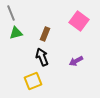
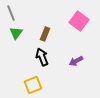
green triangle: rotated 40 degrees counterclockwise
yellow square: moved 4 px down
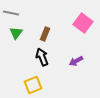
gray line: rotated 56 degrees counterclockwise
pink square: moved 4 px right, 2 px down
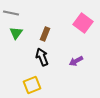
yellow square: moved 1 px left
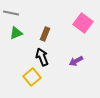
green triangle: rotated 32 degrees clockwise
yellow square: moved 8 px up; rotated 18 degrees counterclockwise
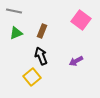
gray line: moved 3 px right, 2 px up
pink square: moved 2 px left, 3 px up
brown rectangle: moved 3 px left, 3 px up
black arrow: moved 1 px left, 1 px up
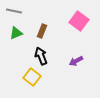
pink square: moved 2 px left, 1 px down
yellow square: rotated 12 degrees counterclockwise
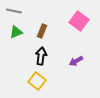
green triangle: moved 1 px up
black arrow: rotated 30 degrees clockwise
yellow square: moved 5 px right, 4 px down
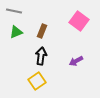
yellow square: rotated 18 degrees clockwise
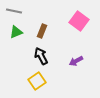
black arrow: rotated 36 degrees counterclockwise
